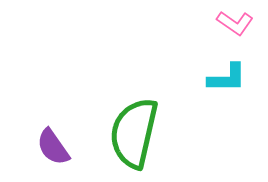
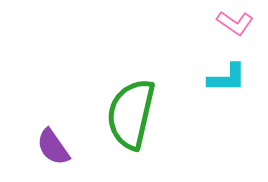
green semicircle: moved 3 px left, 19 px up
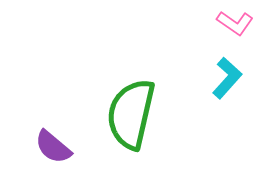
cyan L-shape: rotated 48 degrees counterclockwise
purple semicircle: rotated 15 degrees counterclockwise
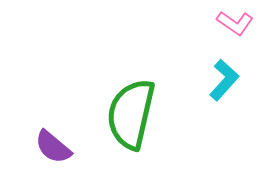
cyan L-shape: moved 3 px left, 2 px down
